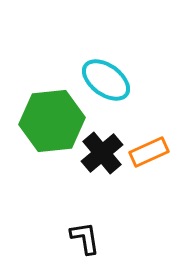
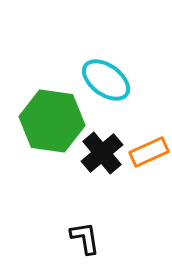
green hexagon: rotated 14 degrees clockwise
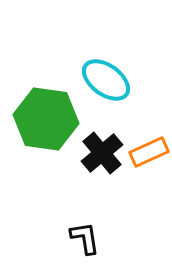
green hexagon: moved 6 px left, 2 px up
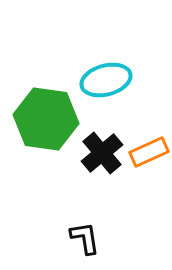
cyan ellipse: rotated 51 degrees counterclockwise
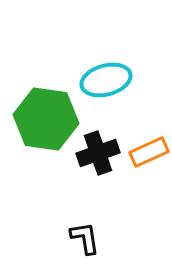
black cross: moved 4 px left; rotated 21 degrees clockwise
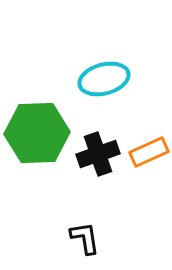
cyan ellipse: moved 2 px left, 1 px up
green hexagon: moved 9 px left, 14 px down; rotated 10 degrees counterclockwise
black cross: moved 1 px down
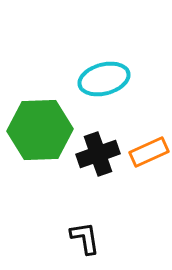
green hexagon: moved 3 px right, 3 px up
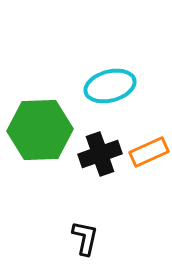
cyan ellipse: moved 6 px right, 7 px down
black cross: moved 2 px right
black L-shape: rotated 21 degrees clockwise
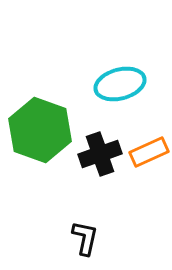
cyan ellipse: moved 10 px right, 2 px up
green hexagon: rotated 22 degrees clockwise
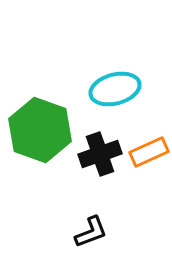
cyan ellipse: moved 5 px left, 5 px down
black L-shape: moved 6 px right, 6 px up; rotated 57 degrees clockwise
